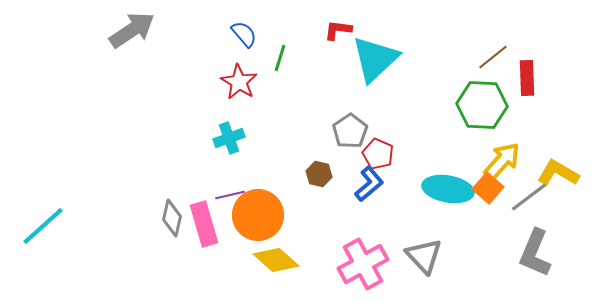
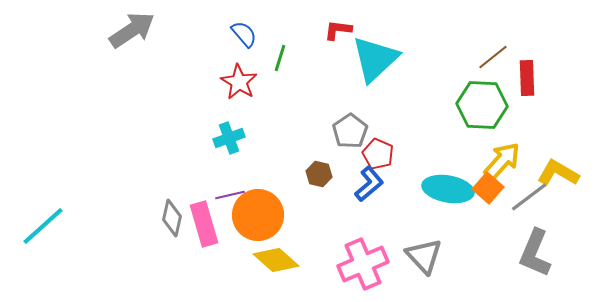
pink cross: rotated 6 degrees clockwise
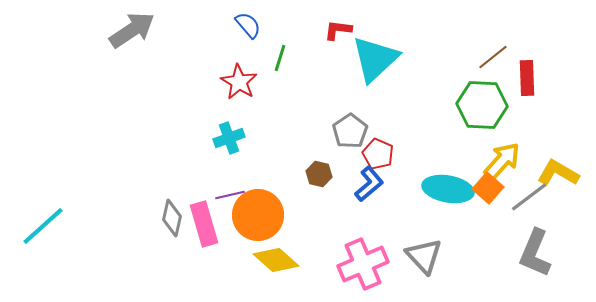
blue semicircle: moved 4 px right, 9 px up
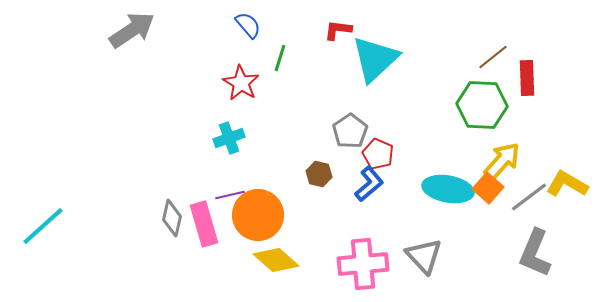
red star: moved 2 px right, 1 px down
yellow L-shape: moved 9 px right, 11 px down
pink cross: rotated 18 degrees clockwise
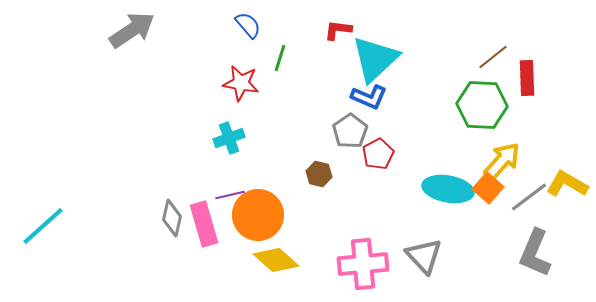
red star: rotated 21 degrees counterclockwise
red pentagon: rotated 20 degrees clockwise
blue L-shape: moved 87 px up; rotated 63 degrees clockwise
